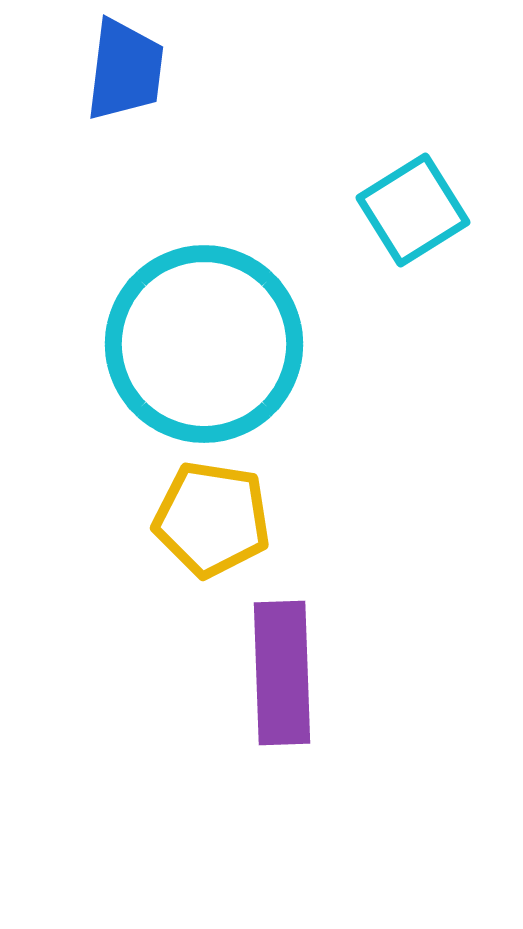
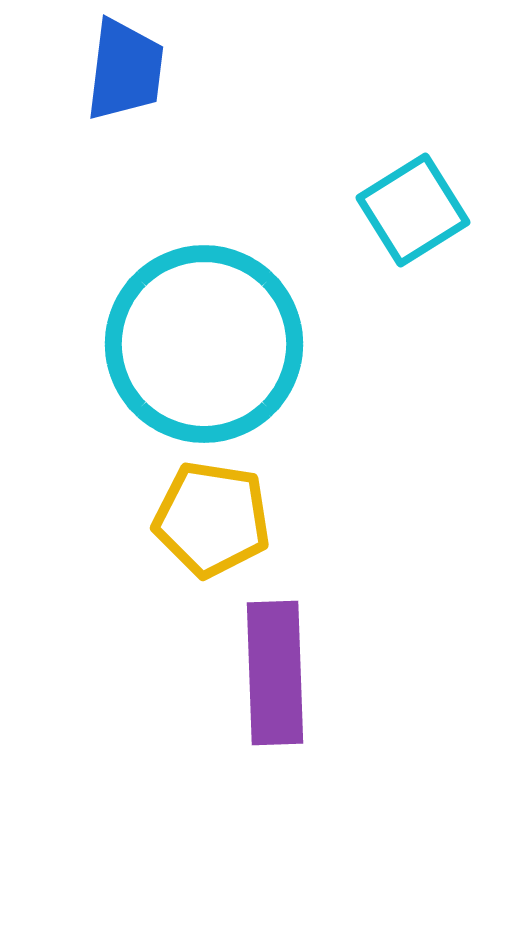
purple rectangle: moved 7 px left
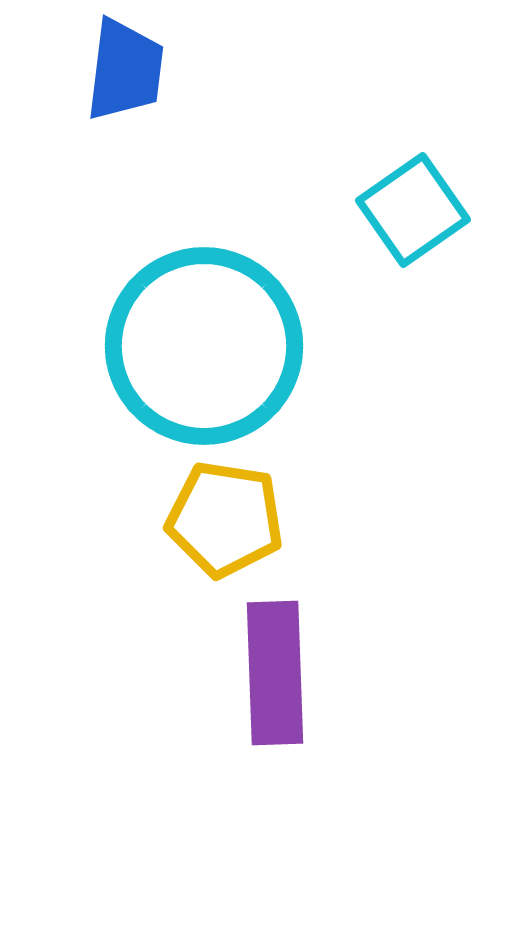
cyan square: rotated 3 degrees counterclockwise
cyan circle: moved 2 px down
yellow pentagon: moved 13 px right
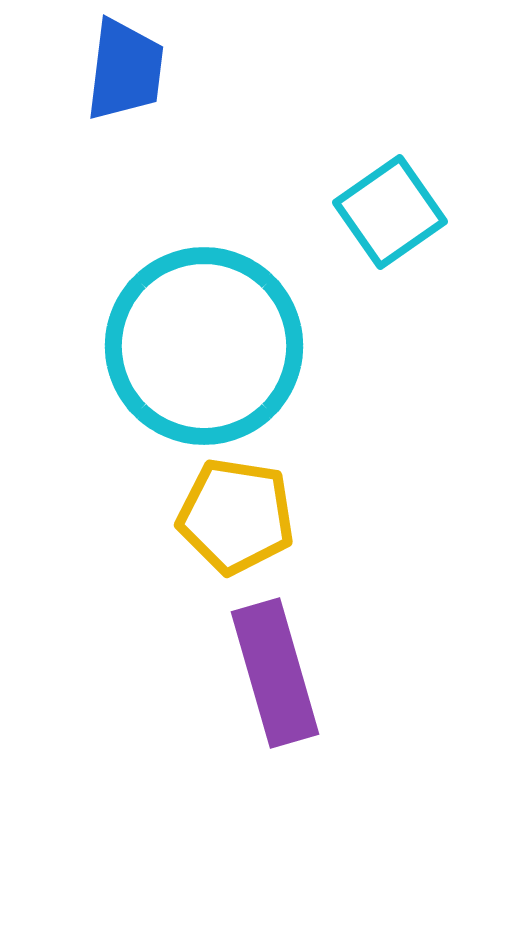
cyan square: moved 23 px left, 2 px down
yellow pentagon: moved 11 px right, 3 px up
purple rectangle: rotated 14 degrees counterclockwise
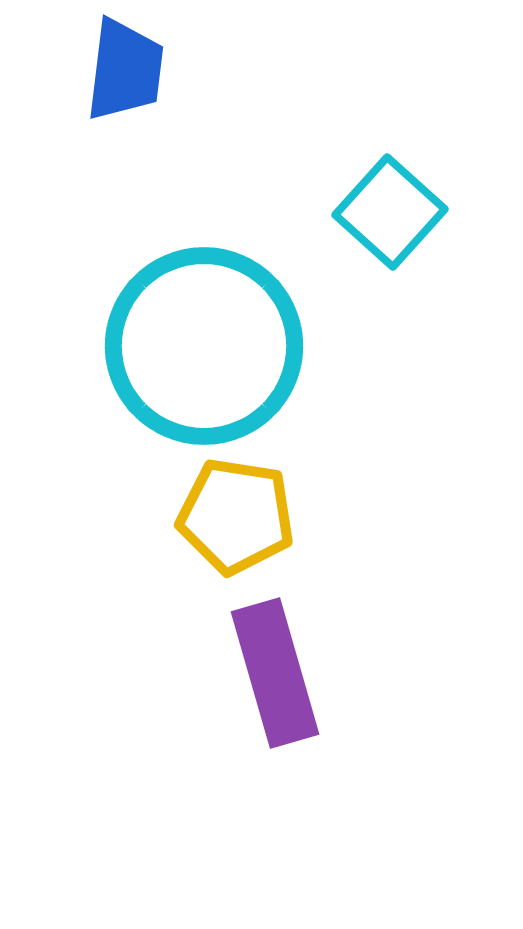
cyan square: rotated 13 degrees counterclockwise
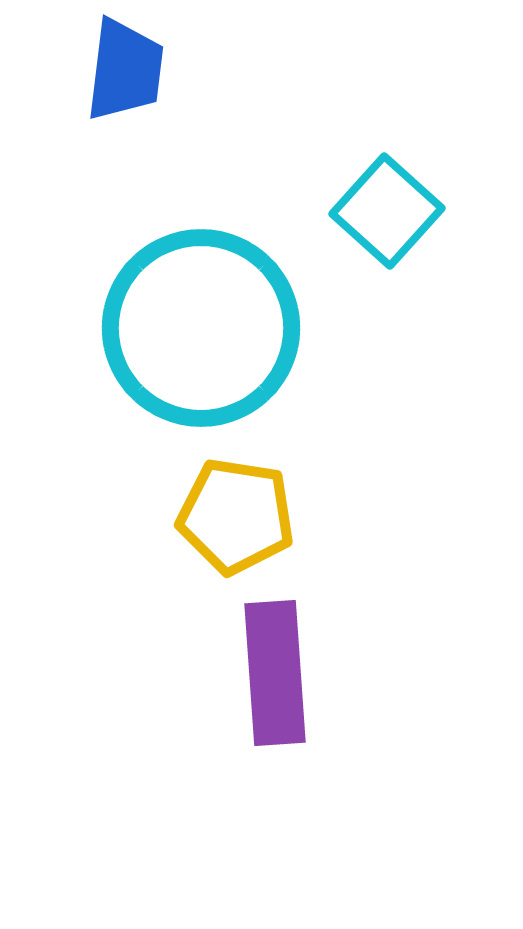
cyan square: moved 3 px left, 1 px up
cyan circle: moved 3 px left, 18 px up
purple rectangle: rotated 12 degrees clockwise
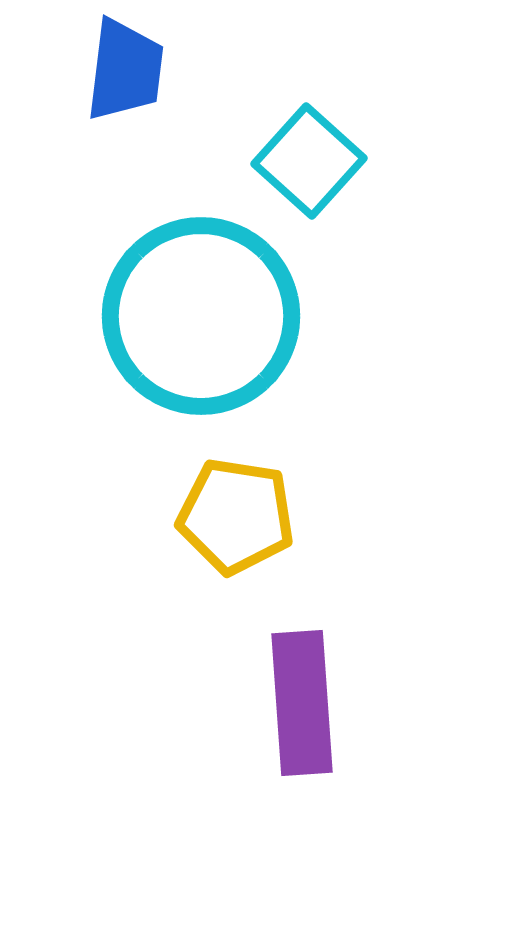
cyan square: moved 78 px left, 50 px up
cyan circle: moved 12 px up
purple rectangle: moved 27 px right, 30 px down
